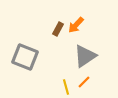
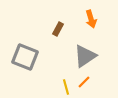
orange arrow: moved 15 px right, 6 px up; rotated 60 degrees counterclockwise
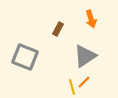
yellow line: moved 6 px right
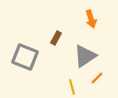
brown rectangle: moved 2 px left, 9 px down
orange line: moved 13 px right, 4 px up
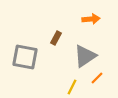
orange arrow: rotated 78 degrees counterclockwise
gray square: rotated 12 degrees counterclockwise
yellow line: rotated 42 degrees clockwise
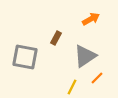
orange arrow: rotated 24 degrees counterclockwise
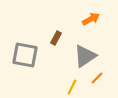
gray square: moved 2 px up
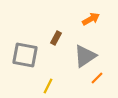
yellow line: moved 24 px left, 1 px up
